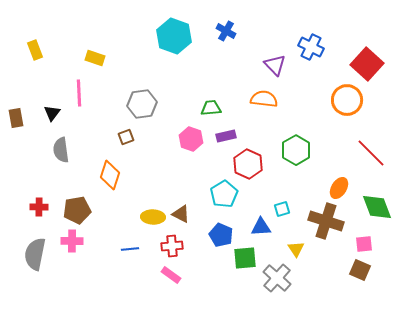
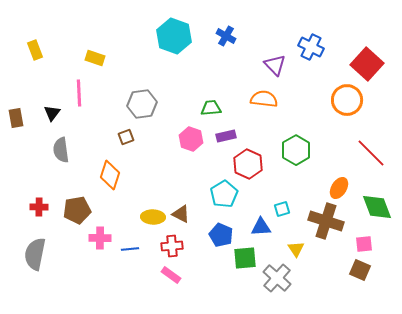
blue cross at (226, 31): moved 5 px down
pink cross at (72, 241): moved 28 px right, 3 px up
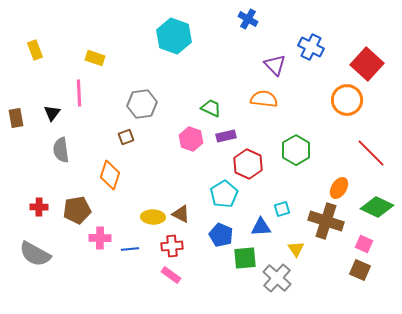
blue cross at (226, 36): moved 22 px right, 17 px up
green trapezoid at (211, 108): rotated 30 degrees clockwise
green diamond at (377, 207): rotated 44 degrees counterclockwise
pink square at (364, 244): rotated 30 degrees clockwise
gray semicircle at (35, 254): rotated 72 degrees counterclockwise
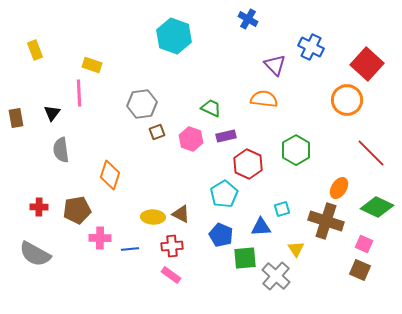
yellow rectangle at (95, 58): moved 3 px left, 7 px down
brown square at (126, 137): moved 31 px right, 5 px up
gray cross at (277, 278): moved 1 px left, 2 px up
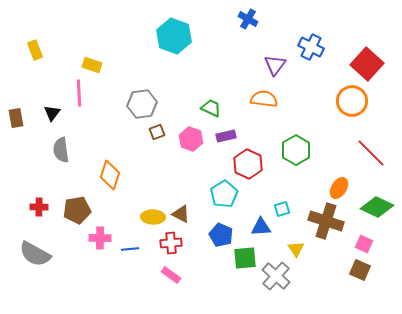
purple triangle at (275, 65): rotated 20 degrees clockwise
orange circle at (347, 100): moved 5 px right, 1 px down
red cross at (172, 246): moved 1 px left, 3 px up
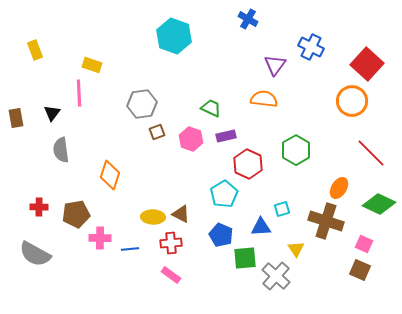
green diamond at (377, 207): moved 2 px right, 3 px up
brown pentagon at (77, 210): moved 1 px left, 4 px down
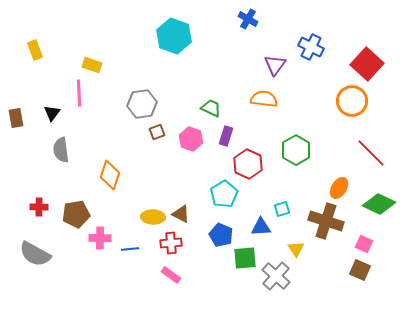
purple rectangle at (226, 136): rotated 60 degrees counterclockwise
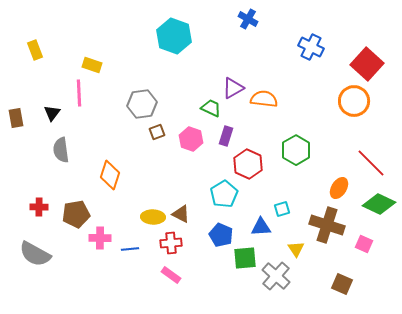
purple triangle at (275, 65): moved 42 px left, 23 px down; rotated 25 degrees clockwise
orange circle at (352, 101): moved 2 px right
red line at (371, 153): moved 10 px down
brown cross at (326, 221): moved 1 px right, 4 px down
brown square at (360, 270): moved 18 px left, 14 px down
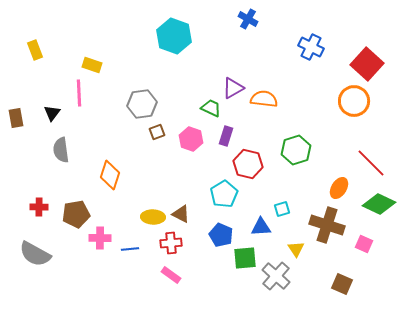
green hexagon at (296, 150): rotated 12 degrees clockwise
red hexagon at (248, 164): rotated 12 degrees counterclockwise
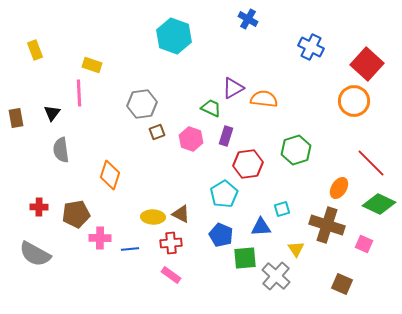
red hexagon at (248, 164): rotated 20 degrees counterclockwise
